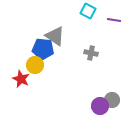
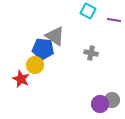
purple circle: moved 2 px up
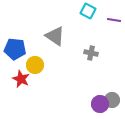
blue pentagon: moved 28 px left
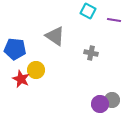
yellow circle: moved 1 px right, 5 px down
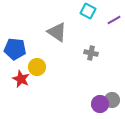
purple line: rotated 40 degrees counterclockwise
gray triangle: moved 2 px right, 4 px up
yellow circle: moved 1 px right, 3 px up
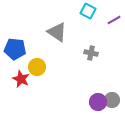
purple circle: moved 2 px left, 2 px up
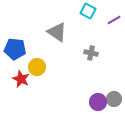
gray circle: moved 2 px right, 1 px up
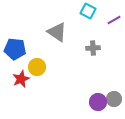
gray cross: moved 2 px right, 5 px up; rotated 16 degrees counterclockwise
red star: rotated 24 degrees clockwise
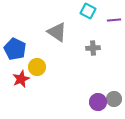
purple line: rotated 24 degrees clockwise
blue pentagon: rotated 20 degrees clockwise
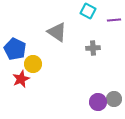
yellow circle: moved 4 px left, 3 px up
